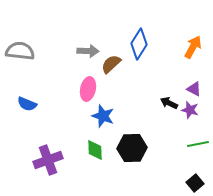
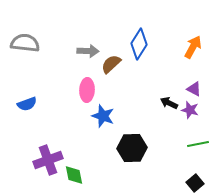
gray semicircle: moved 5 px right, 8 px up
pink ellipse: moved 1 px left, 1 px down; rotated 10 degrees counterclockwise
blue semicircle: rotated 42 degrees counterclockwise
green diamond: moved 21 px left, 25 px down; rotated 10 degrees counterclockwise
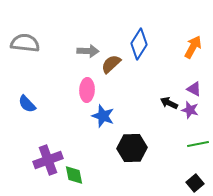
blue semicircle: rotated 66 degrees clockwise
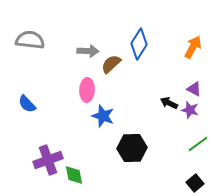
gray semicircle: moved 5 px right, 3 px up
green line: rotated 25 degrees counterclockwise
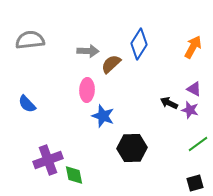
gray semicircle: rotated 12 degrees counterclockwise
black square: rotated 24 degrees clockwise
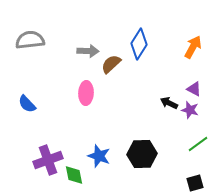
pink ellipse: moved 1 px left, 3 px down
blue star: moved 4 px left, 40 px down
black hexagon: moved 10 px right, 6 px down
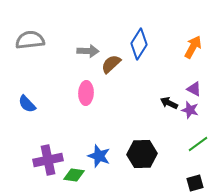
purple cross: rotated 8 degrees clockwise
green diamond: rotated 70 degrees counterclockwise
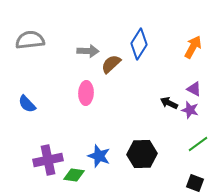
black square: rotated 36 degrees clockwise
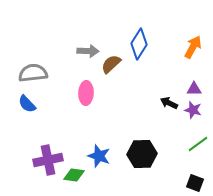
gray semicircle: moved 3 px right, 33 px down
purple triangle: rotated 28 degrees counterclockwise
purple star: moved 3 px right
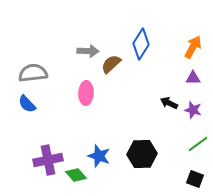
blue diamond: moved 2 px right
purple triangle: moved 1 px left, 11 px up
green diamond: moved 2 px right; rotated 40 degrees clockwise
black square: moved 4 px up
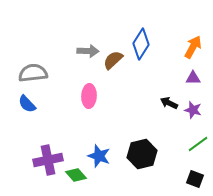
brown semicircle: moved 2 px right, 4 px up
pink ellipse: moved 3 px right, 3 px down
black hexagon: rotated 12 degrees counterclockwise
